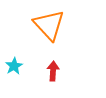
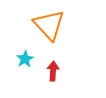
cyan star: moved 11 px right, 7 px up
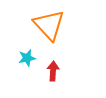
cyan star: moved 2 px right, 1 px up; rotated 18 degrees clockwise
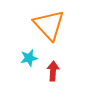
cyan star: moved 2 px right
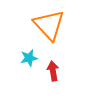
red arrow: rotated 12 degrees counterclockwise
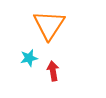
orange triangle: rotated 16 degrees clockwise
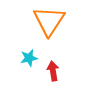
orange triangle: moved 4 px up
